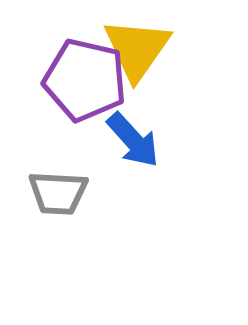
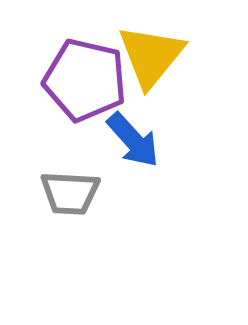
yellow triangle: moved 14 px right, 7 px down; rotated 4 degrees clockwise
gray trapezoid: moved 12 px right
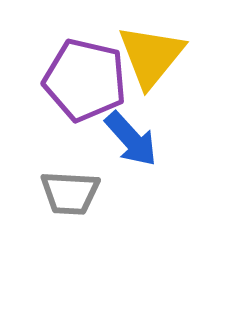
blue arrow: moved 2 px left, 1 px up
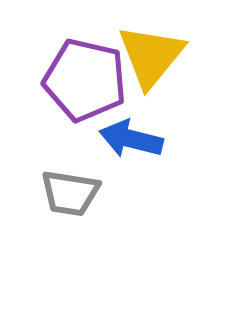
blue arrow: rotated 146 degrees clockwise
gray trapezoid: rotated 6 degrees clockwise
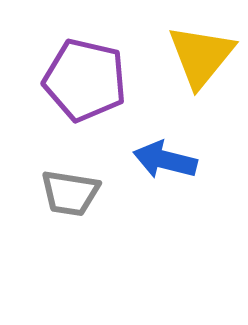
yellow triangle: moved 50 px right
blue arrow: moved 34 px right, 21 px down
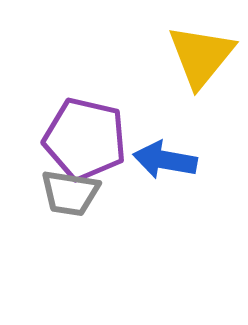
purple pentagon: moved 59 px down
blue arrow: rotated 4 degrees counterclockwise
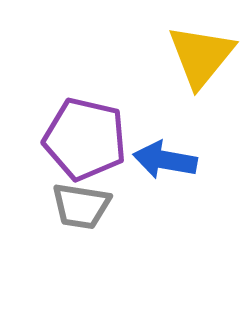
gray trapezoid: moved 11 px right, 13 px down
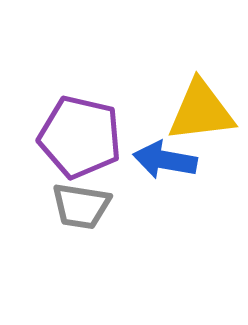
yellow triangle: moved 55 px down; rotated 44 degrees clockwise
purple pentagon: moved 5 px left, 2 px up
